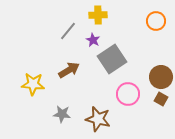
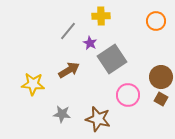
yellow cross: moved 3 px right, 1 px down
purple star: moved 3 px left, 3 px down
pink circle: moved 1 px down
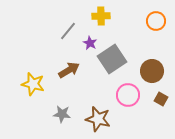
brown circle: moved 9 px left, 6 px up
yellow star: rotated 10 degrees clockwise
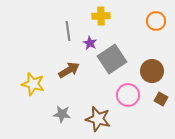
gray line: rotated 48 degrees counterclockwise
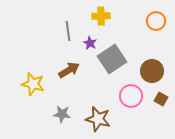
pink circle: moved 3 px right, 1 px down
